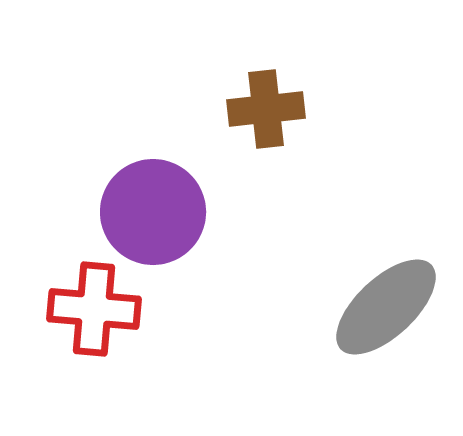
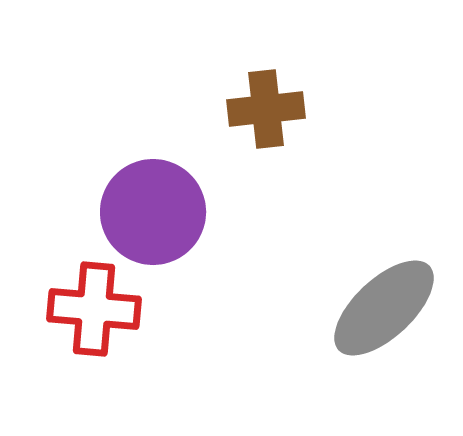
gray ellipse: moved 2 px left, 1 px down
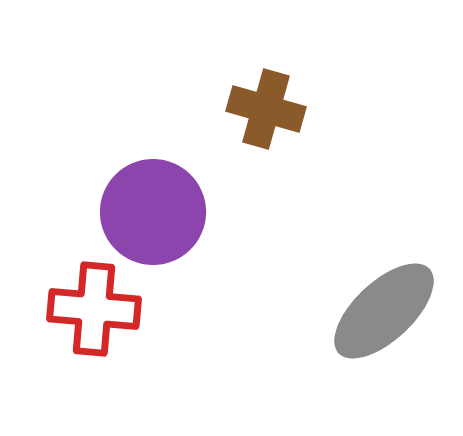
brown cross: rotated 22 degrees clockwise
gray ellipse: moved 3 px down
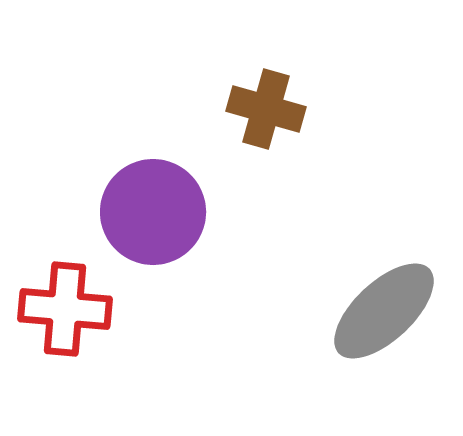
red cross: moved 29 px left
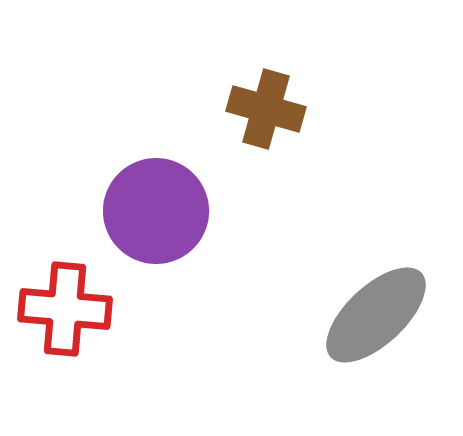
purple circle: moved 3 px right, 1 px up
gray ellipse: moved 8 px left, 4 px down
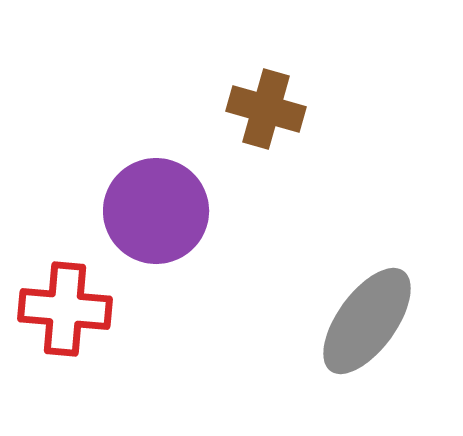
gray ellipse: moved 9 px left, 6 px down; rotated 11 degrees counterclockwise
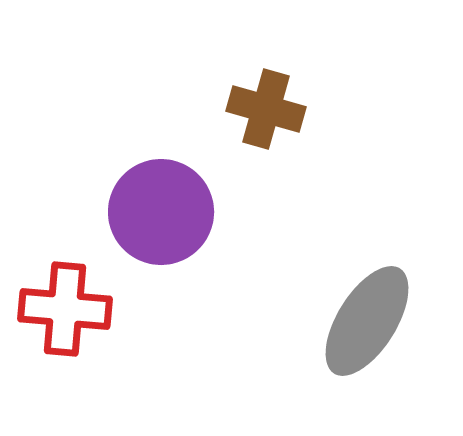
purple circle: moved 5 px right, 1 px down
gray ellipse: rotated 4 degrees counterclockwise
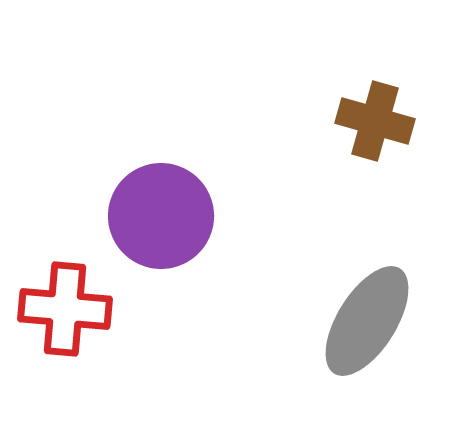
brown cross: moved 109 px right, 12 px down
purple circle: moved 4 px down
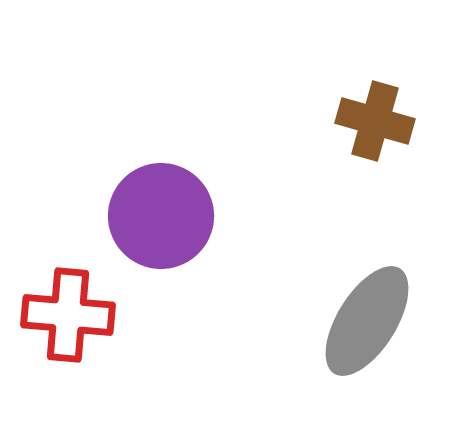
red cross: moved 3 px right, 6 px down
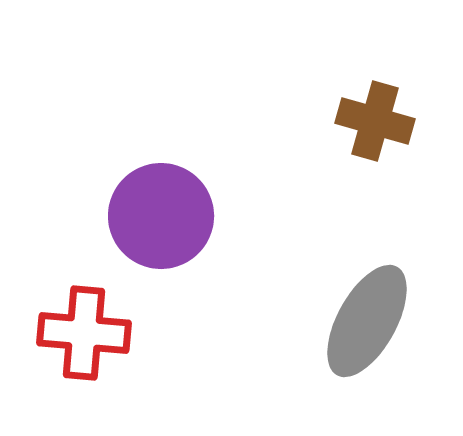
red cross: moved 16 px right, 18 px down
gray ellipse: rotated 3 degrees counterclockwise
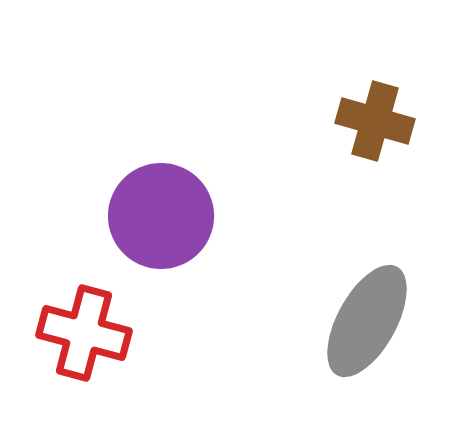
red cross: rotated 10 degrees clockwise
